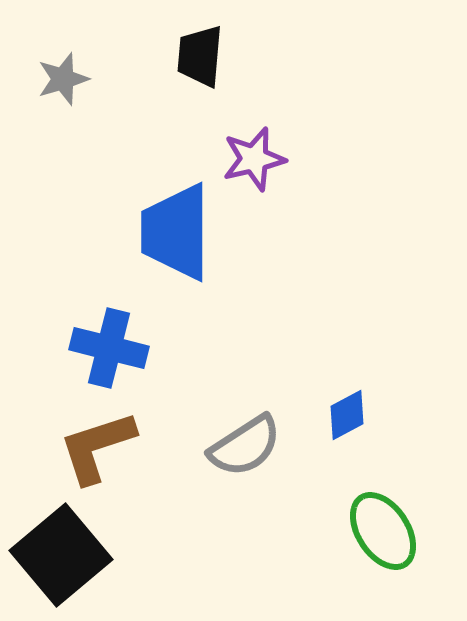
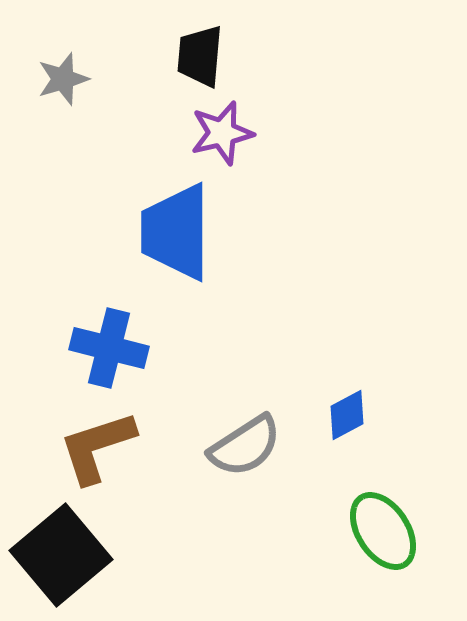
purple star: moved 32 px left, 26 px up
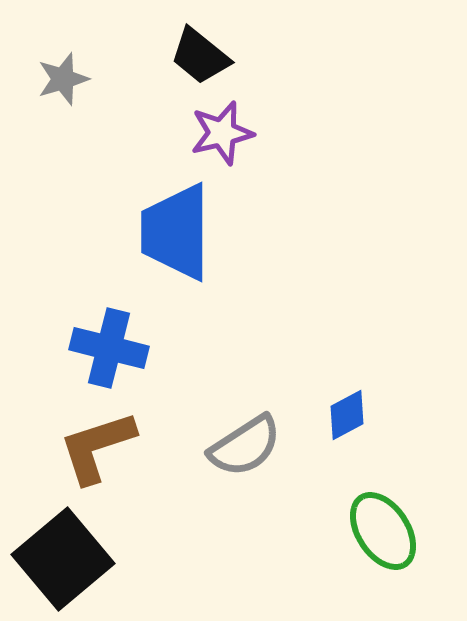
black trapezoid: rotated 56 degrees counterclockwise
black square: moved 2 px right, 4 px down
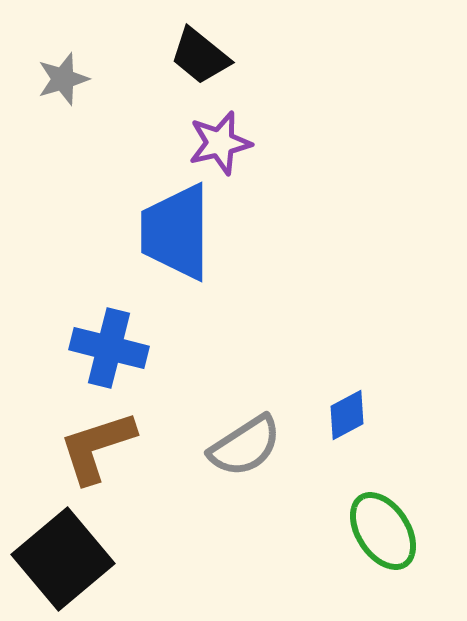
purple star: moved 2 px left, 10 px down
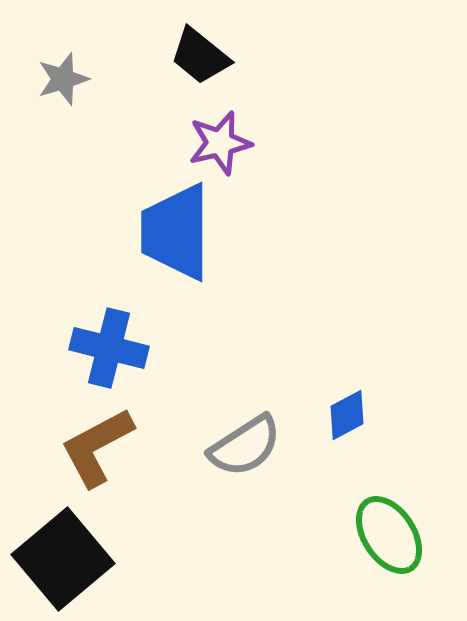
brown L-shape: rotated 10 degrees counterclockwise
green ellipse: moved 6 px right, 4 px down
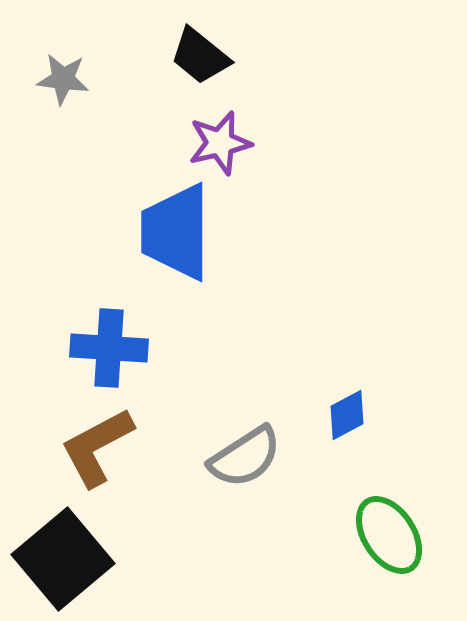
gray star: rotated 24 degrees clockwise
blue cross: rotated 10 degrees counterclockwise
gray semicircle: moved 11 px down
